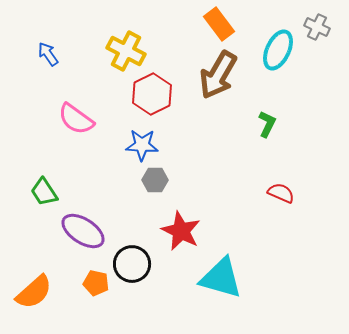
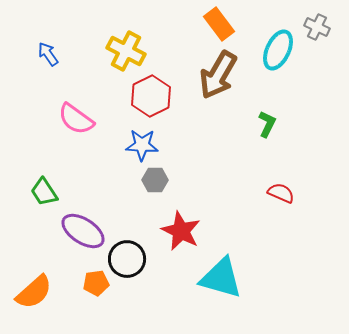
red hexagon: moved 1 px left, 2 px down
black circle: moved 5 px left, 5 px up
orange pentagon: rotated 20 degrees counterclockwise
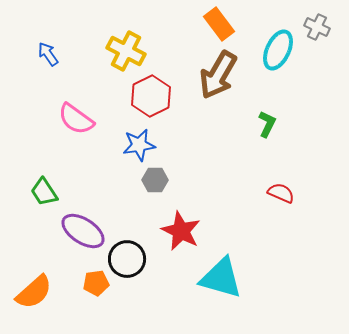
blue star: moved 3 px left; rotated 12 degrees counterclockwise
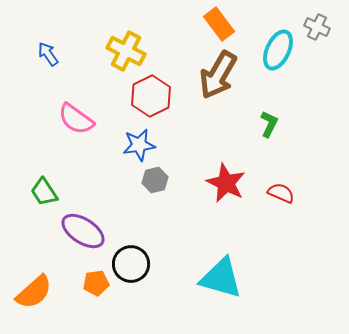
green L-shape: moved 2 px right
gray hexagon: rotated 15 degrees counterclockwise
red star: moved 45 px right, 48 px up
black circle: moved 4 px right, 5 px down
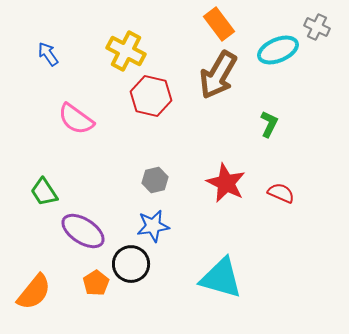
cyan ellipse: rotated 42 degrees clockwise
red hexagon: rotated 21 degrees counterclockwise
blue star: moved 14 px right, 81 px down
orange pentagon: rotated 25 degrees counterclockwise
orange semicircle: rotated 9 degrees counterclockwise
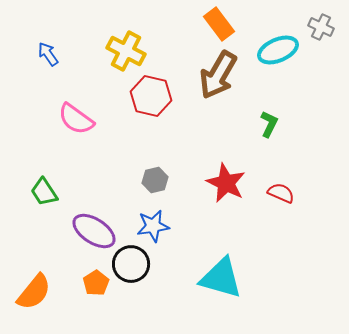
gray cross: moved 4 px right
purple ellipse: moved 11 px right
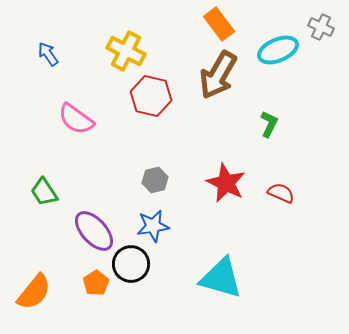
purple ellipse: rotated 15 degrees clockwise
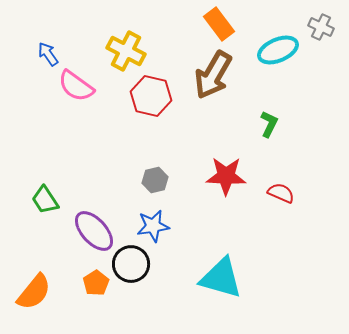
brown arrow: moved 5 px left
pink semicircle: moved 33 px up
red star: moved 7 px up; rotated 24 degrees counterclockwise
green trapezoid: moved 1 px right, 8 px down
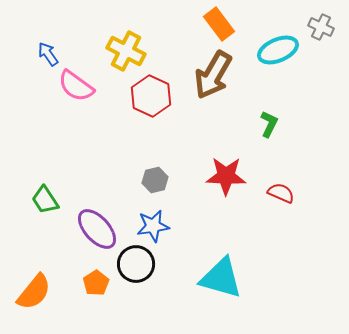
red hexagon: rotated 12 degrees clockwise
purple ellipse: moved 3 px right, 2 px up
black circle: moved 5 px right
